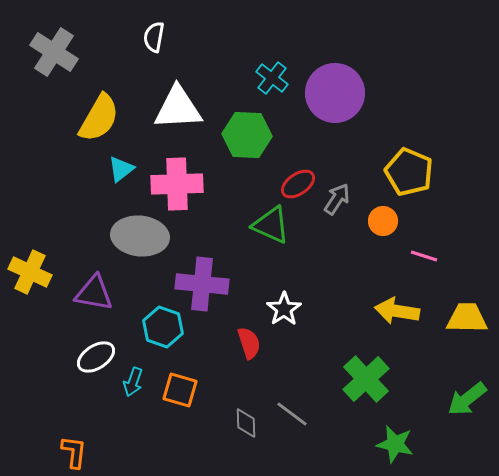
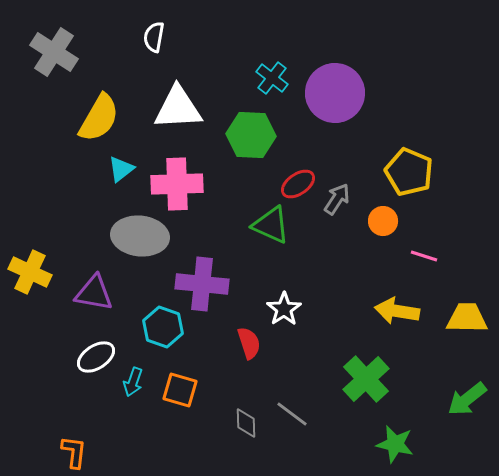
green hexagon: moved 4 px right
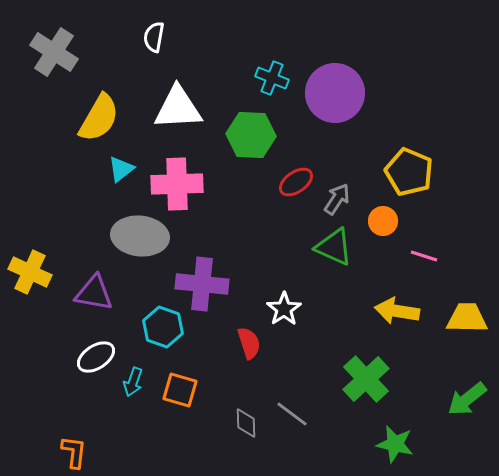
cyan cross: rotated 16 degrees counterclockwise
red ellipse: moved 2 px left, 2 px up
green triangle: moved 63 px right, 22 px down
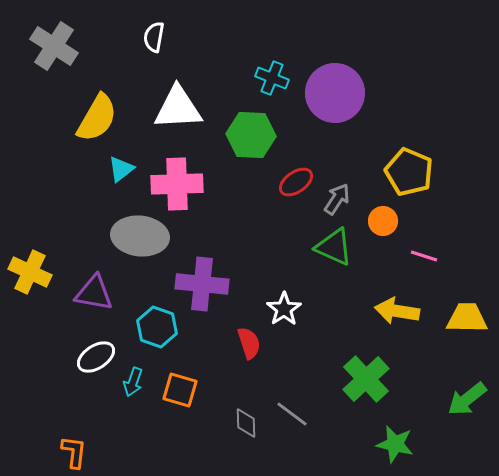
gray cross: moved 6 px up
yellow semicircle: moved 2 px left
cyan hexagon: moved 6 px left
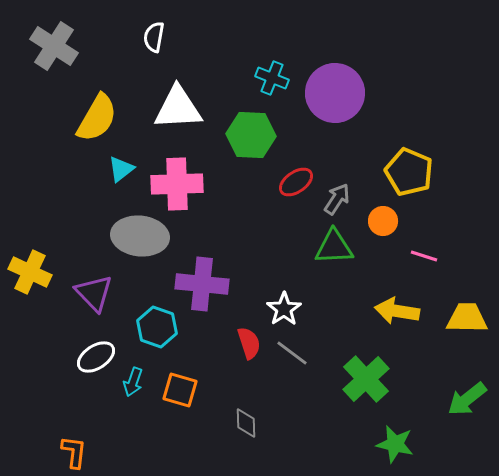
green triangle: rotated 27 degrees counterclockwise
purple triangle: rotated 36 degrees clockwise
gray line: moved 61 px up
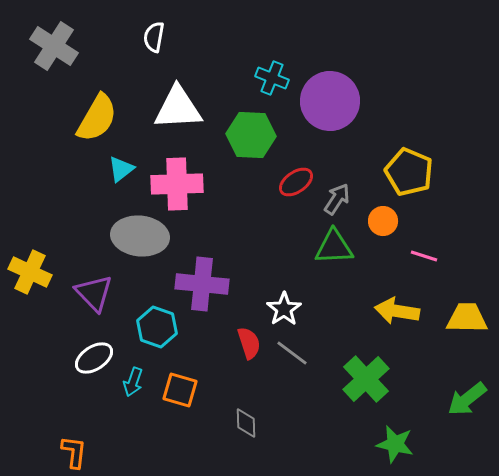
purple circle: moved 5 px left, 8 px down
white ellipse: moved 2 px left, 1 px down
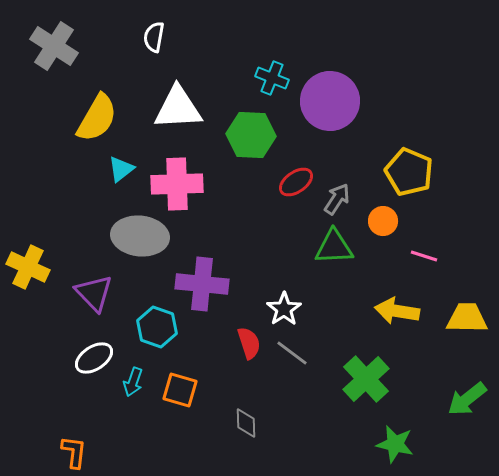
yellow cross: moved 2 px left, 5 px up
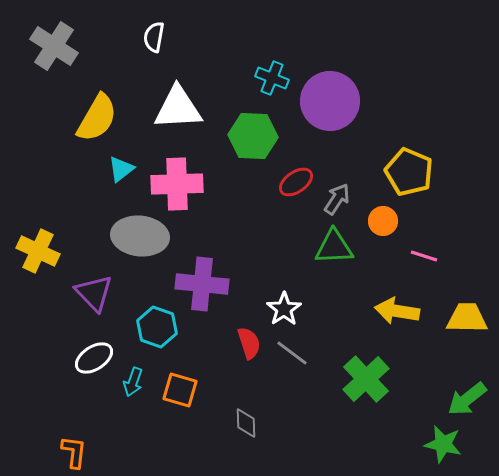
green hexagon: moved 2 px right, 1 px down
yellow cross: moved 10 px right, 16 px up
green star: moved 48 px right
